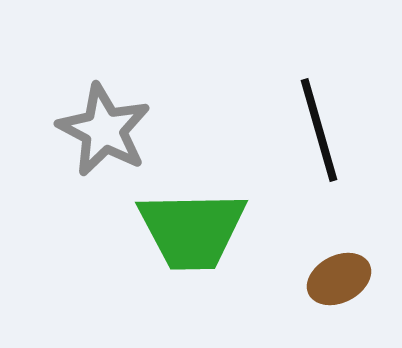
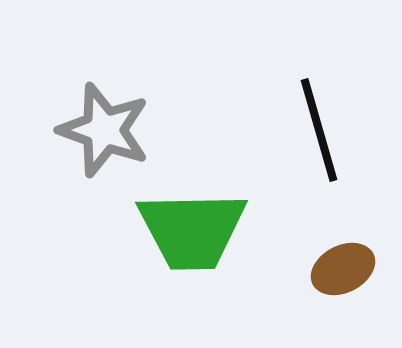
gray star: rotated 8 degrees counterclockwise
brown ellipse: moved 4 px right, 10 px up
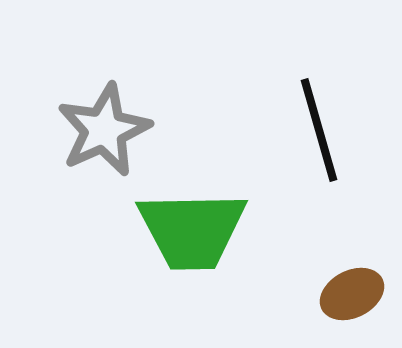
gray star: rotated 28 degrees clockwise
brown ellipse: moved 9 px right, 25 px down
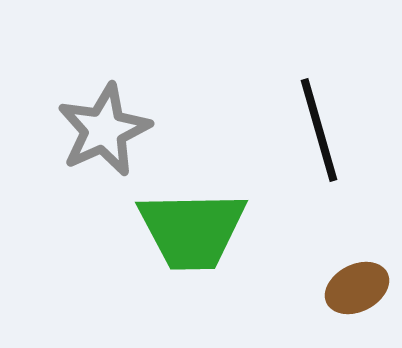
brown ellipse: moved 5 px right, 6 px up
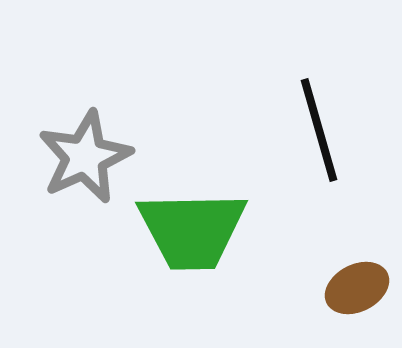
gray star: moved 19 px left, 27 px down
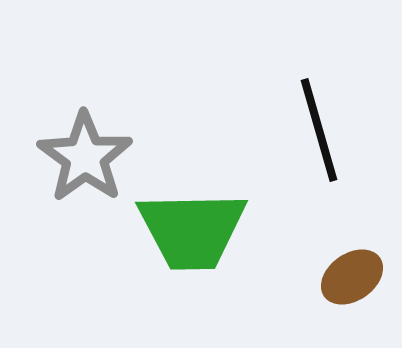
gray star: rotated 12 degrees counterclockwise
brown ellipse: moved 5 px left, 11 px up; rotated 8 degrees counterclockwise
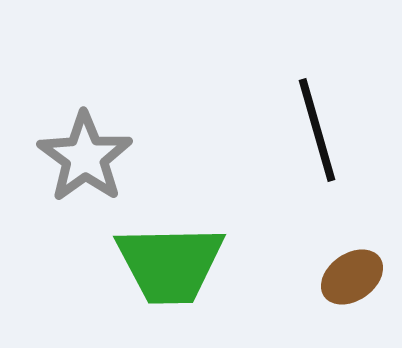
black line: moved 2 px left
green trapezoid: moved 22 px left, 34 px down
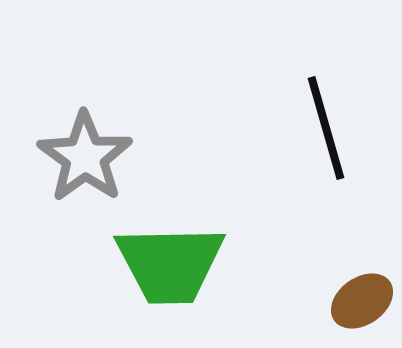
black line: moved 9 px right, 2 px up
brown ellipse: moved 10 px right, 24 px down
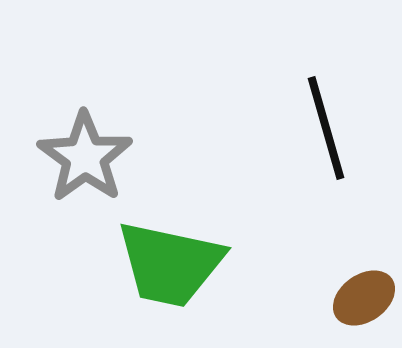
green trapezoid: rotated 13 degrees clockwise
brown ellipse: moved 2 px right, 3 px up
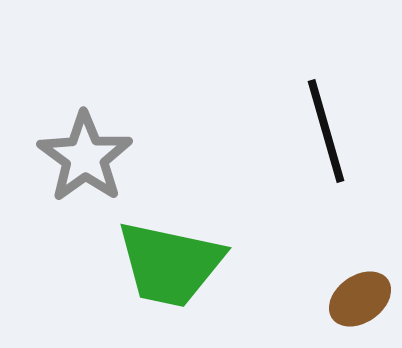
black line: moved 3 px down
brown ellipse: moved 4 px left, 1 px down
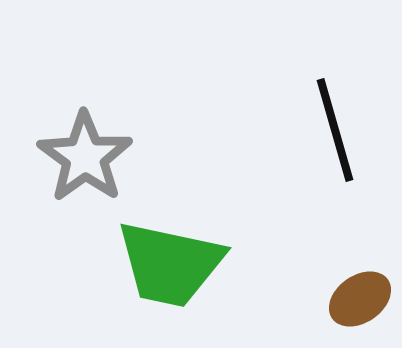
black line: moved 9 px right, 1 px up
